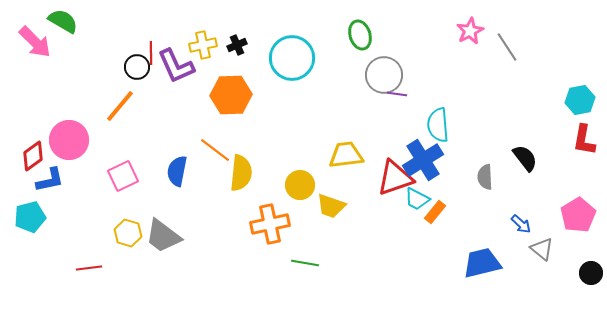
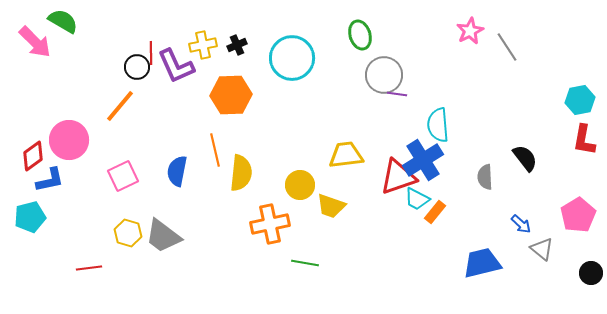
orange line at (215, 150): rotated 40 degrees clockwise
red triangle at (395, 178): moved 3 px right, 1 px up
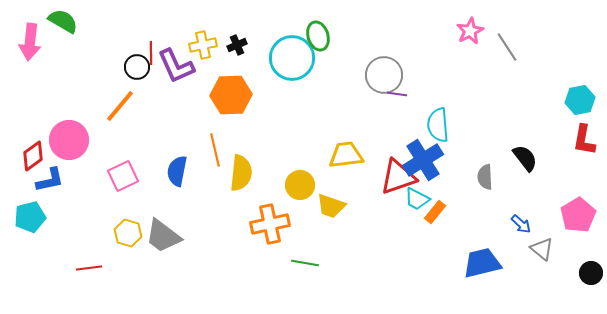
green ellipse at (360, 35): moved 42 px left, 1 px down
pink arrow at (35, 42): moved 5 px left; rotated 51 degrees clockwise
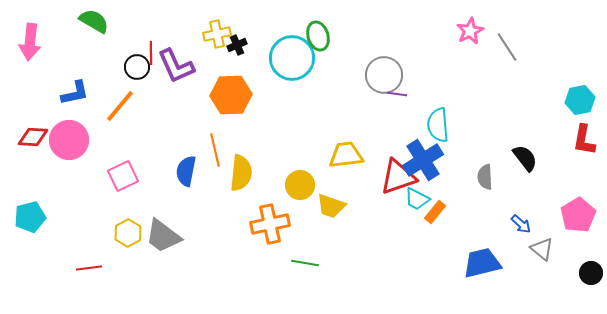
green semicircle at (63, 21): moved 31 px right
yellow cross at (203, 45): moved 14 px right, 11 px up
red diamond at (33, 156): moved 19 px up; rotated 40 degrees clockwise
blue semicircle at (177, 171): moved 9 px right
blue L-shape at (50, 180): moved 25 px right, 87 px up
yellow hexagon at (128, 233): rotated 16 degrees clockwise
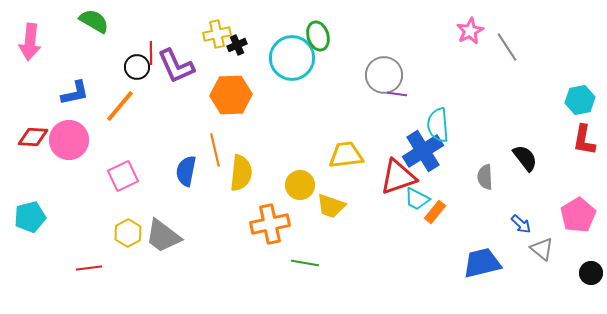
blue cross at (423, 160): moved 9 px up
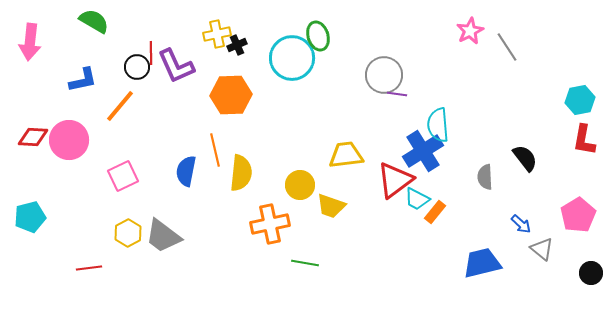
blue L-shape at (75, 93): moved 8 px right, 13 px up
red triangle at (398, 177): moved 3 px left, 3 px down; rotated 18 degrees counterclockwise
